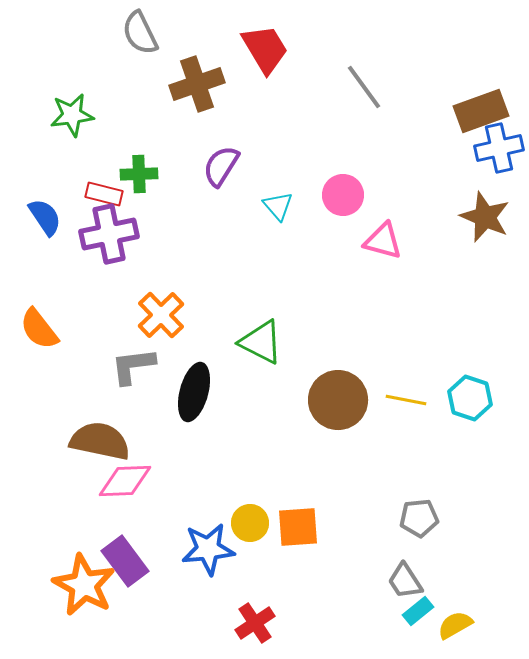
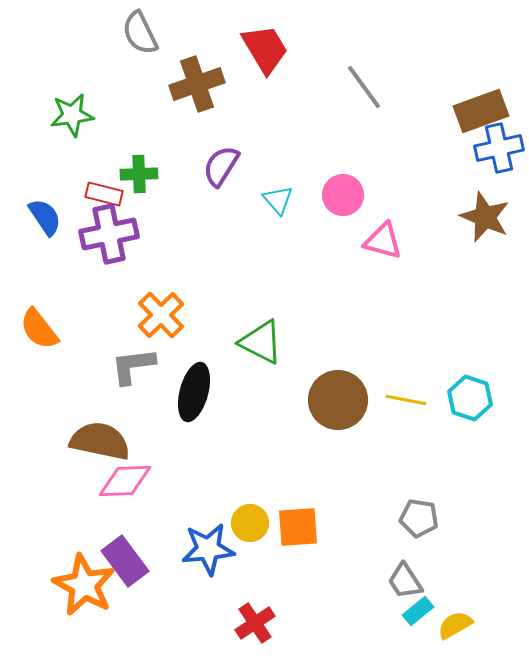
cyan triangle: moved 6 px up
gray pentagon: rotated 15 degrees clockwise
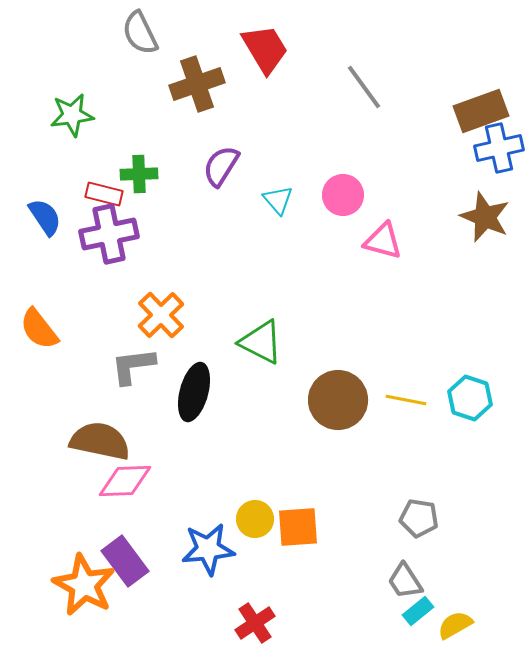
yellow circle: moved 5 px right, 4 px up
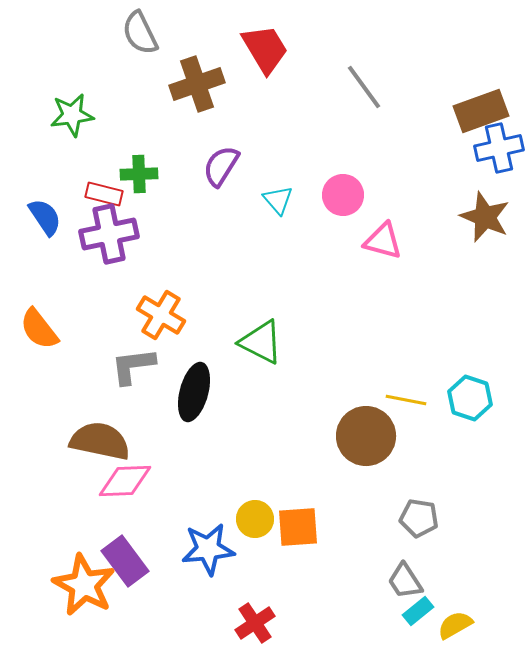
orange cross: rotated 15 degrees counterclockwise
brown circle: moved 28 px right, 36 px down
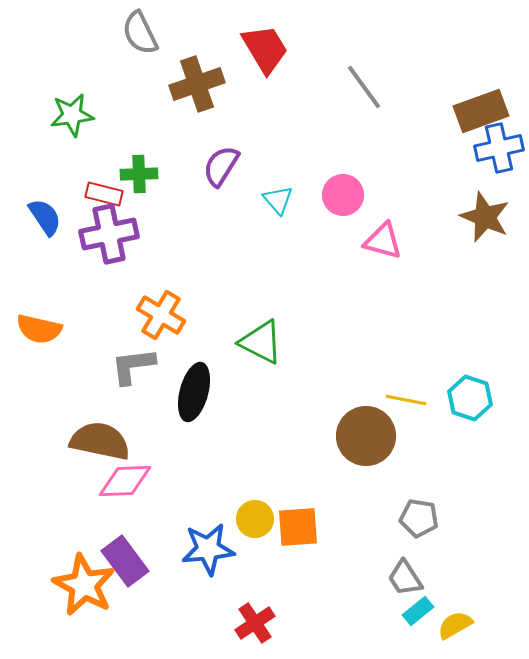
orange semicircle: rotated 39 degrees counterclockwise
gray trapezoid: moved 3 px up
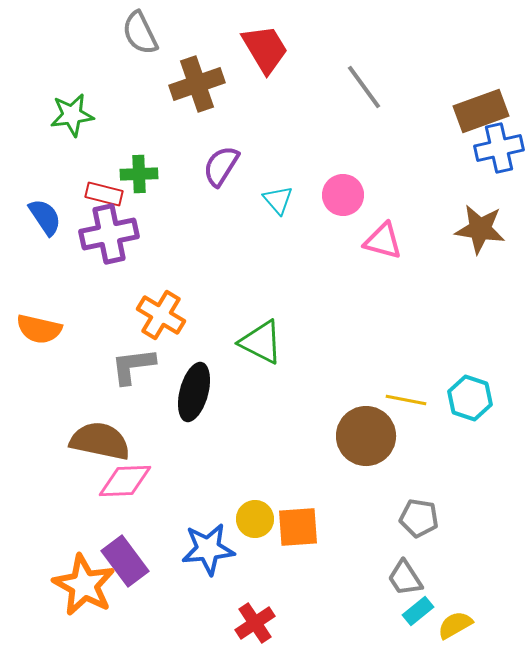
brown star: moved 5 px left, 12 px down; rotated 15 degrees counterclockwise
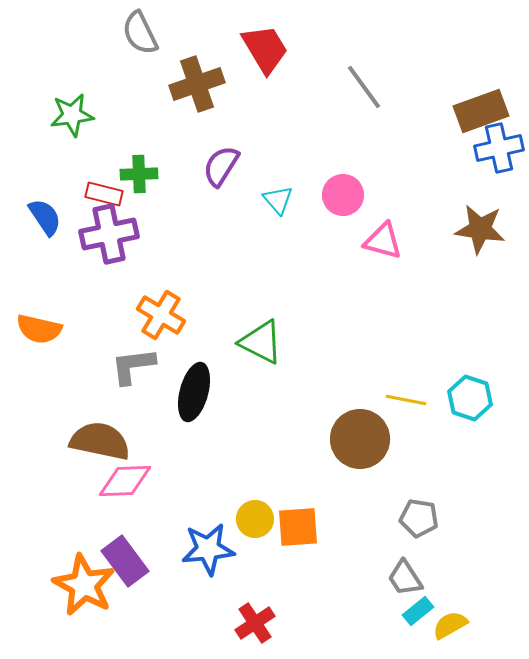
brown circle: moved 6 px left, 3 px down
yellow semicircle: moved 5 px left
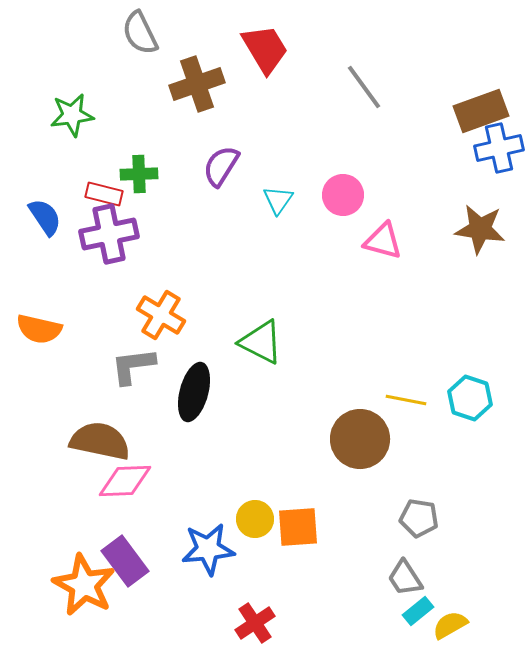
cyan triangle: rotated 16 degrees clockwise
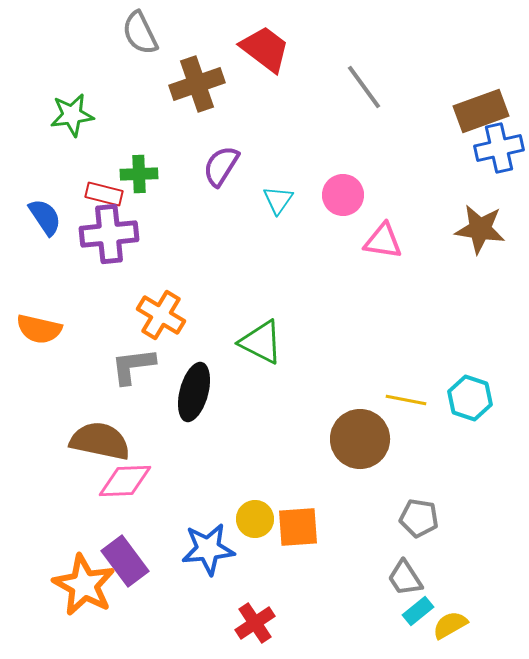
red trapezoid: rotated 22 degrees counterclockwise
purple cross: rotated 6 degrees clockwise
pink triangle: rotated 6 degrees counterclockwise
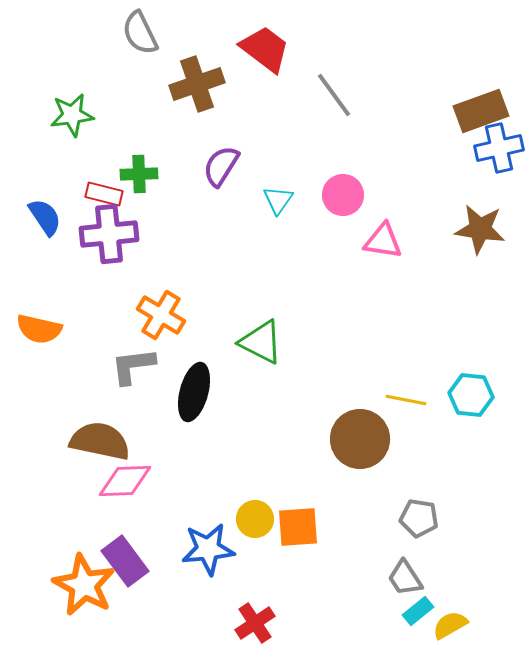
gray line: moved 30 px left, 8 px down
cyan hexagon: moved 1 px right, 3 px up; rotated 12 degrees counterclockwise
